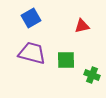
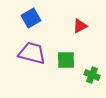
red triangle: moved 2 px left; rotated 14 degrees counterclockwise
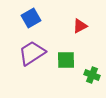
purple trapezoid: rotated 48 degrees counterclockwise
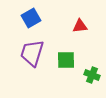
red triangle: rotated 21 degrees clockwise
purple trapezoid: rotated 40 degrees counterclockwise
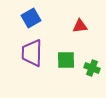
purple trapezoid: rotated 16 degrees counterclockwise
green cross: moved 7 px up
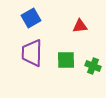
green cross: moved 1 px right, 2 px up
